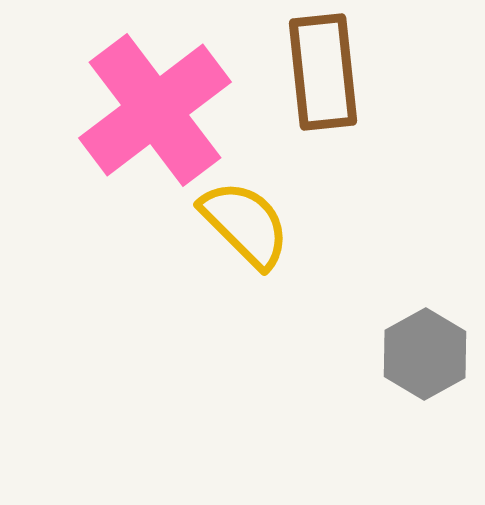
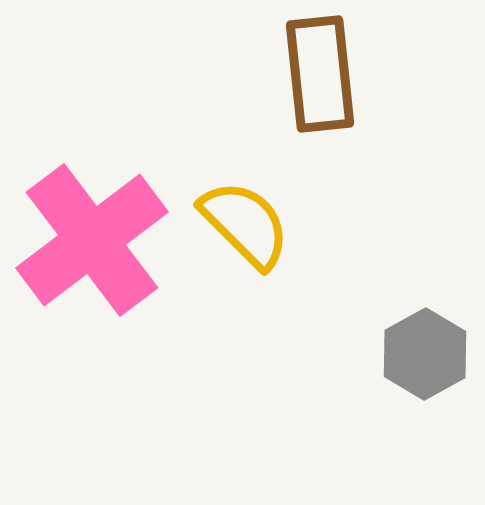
brown rectangle: moved 3 px left, 2 px down
pink cross: moved 63 px left, 130 px down
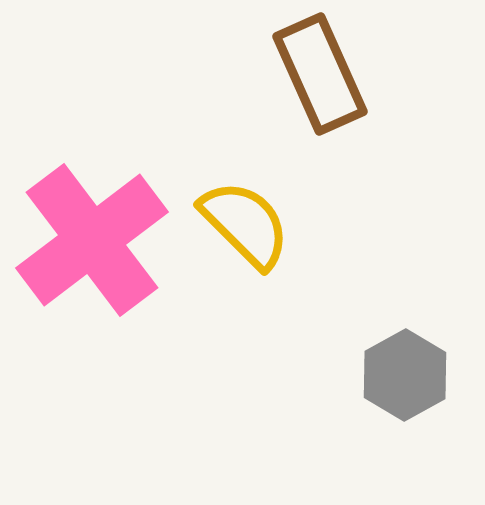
brown rectangle: rotated 18 degrees counterclockwise
gray hexagon: moved 20 px left, 21 px down
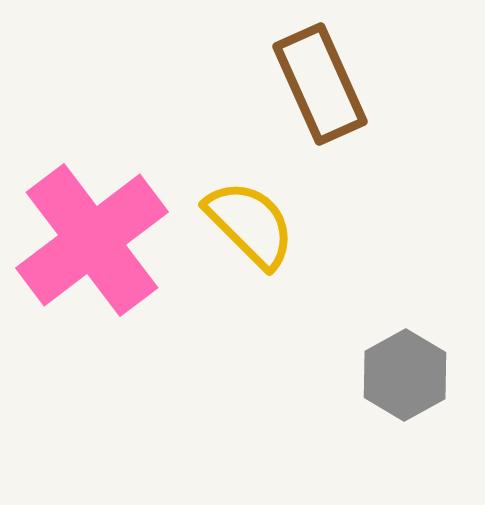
brown rectangle: moved 10 px down
yellow semicircle: moved 5 px right
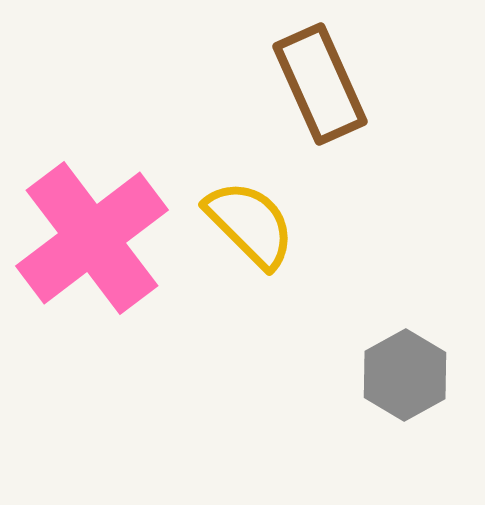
pink cross: moved 2 px up
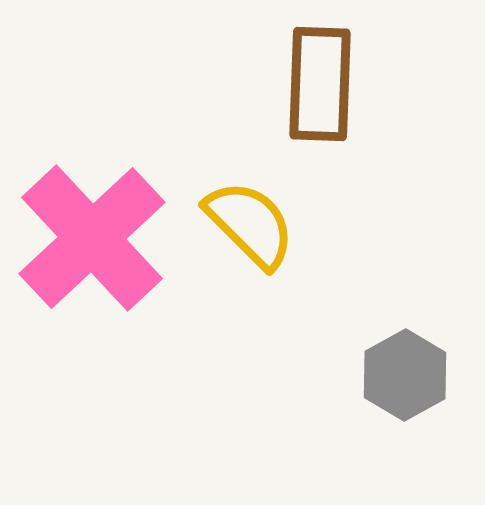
brown rectangle: rotated 26 degrees clockwise
pink cross: rotated 6 degrees counterclockwise
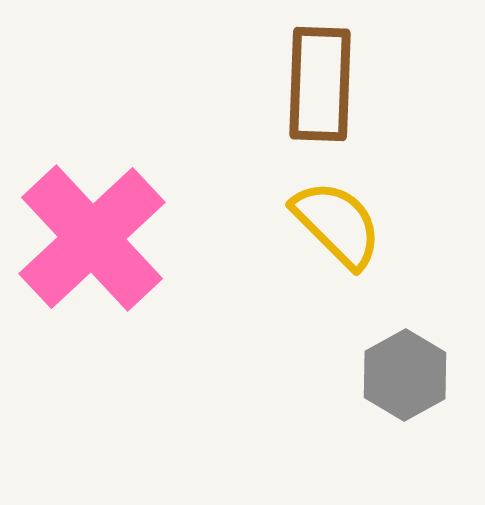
yellow semicircle: moved 87 px right
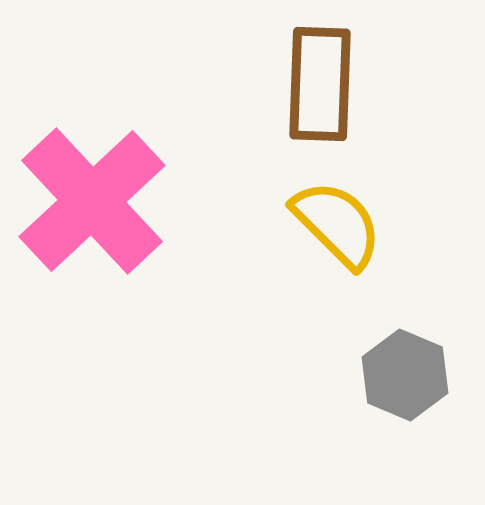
pink cross: moved 37 px up
gray hexagon: rotated 8 degrees counterclockwise
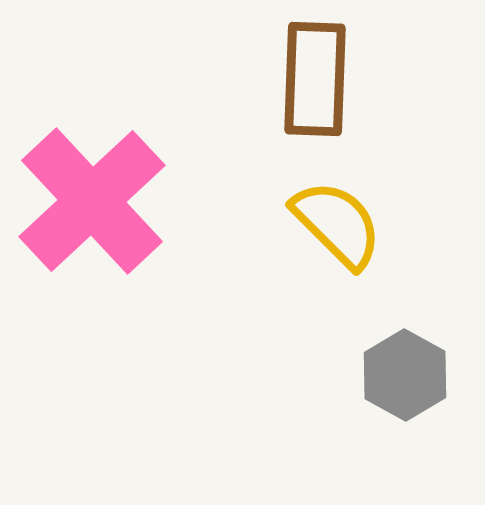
brown rectangle: moved 5 px left, 5 px up
gray hexagon: rotated 6 degrees clockwise
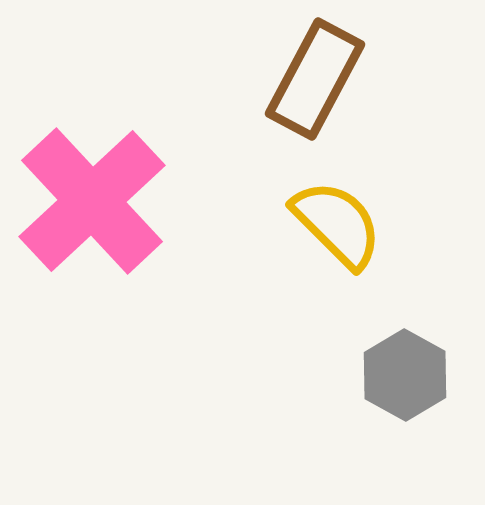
brown rectangle: rotated 26 degrees clockwise
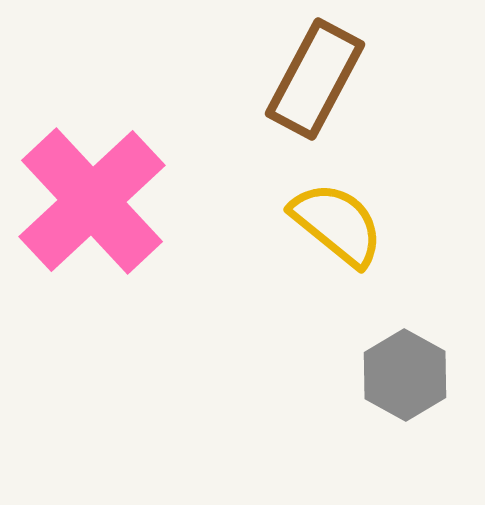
yellow semicircle: rotated 6 degrees counterclockwise
